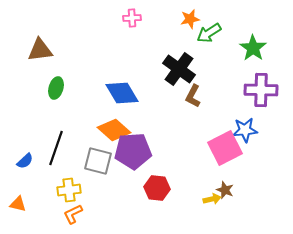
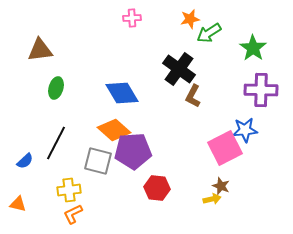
black line: moved 5 px up; rotated 8 degrees clockwise
brown star: moved 4 px left, 4 px up
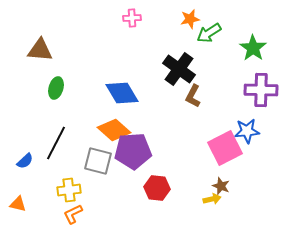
brown triangle: rotated 12 degrees clockwise
blue star: moved 2 px right, 1 px down
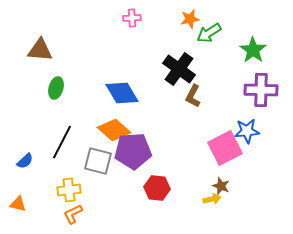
green star: moved 2 px down
black line: moved 6 px right, 1 px up
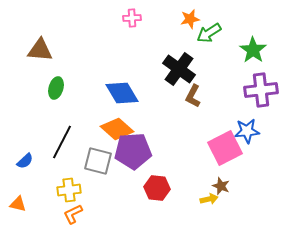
purple cross: rotated 8 degrees counterclockwise
orange diamond: moved 3 px right, 1 px up
yellow arrow: moved 3 px left
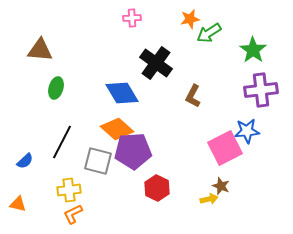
black cross: moved 23 px left, 6 px up
red hexagon: rotated 20 degrees clockwise
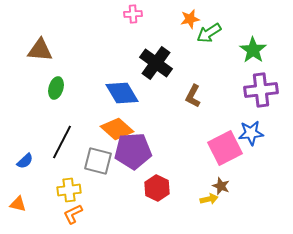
pink cross: moved 1 px right, 4 px up
blue star: moved 4 px right, 2 px down
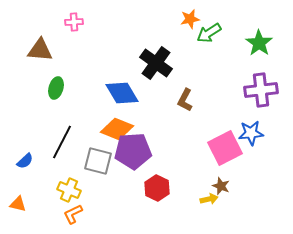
pink cross: moved 59 px left, 8 px down
green star: moved 6 px right, 7 px up
brown L-shape: moved 8 px left, 4 px down
orange diamond: rotated 20 degrees counterclockwise
yellow cross: rotated 30 degrees clockwise
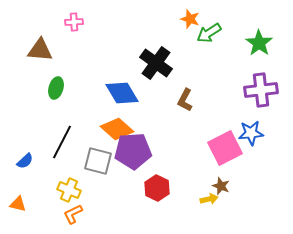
orange star: rotated 30 degrees clockwise
orange diamond: rotated 20 degrees clockwise
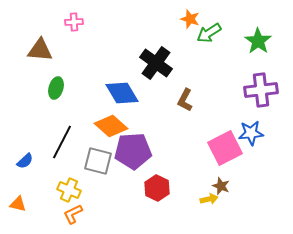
green star: moved 1 px left, 2 px up
orange diamond: moved 6 px left, 3 px up
